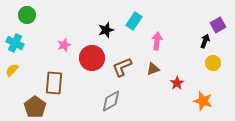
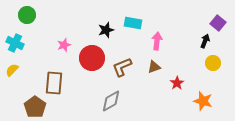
cyan rectangle: moved 1 px left, 2 px down; rotated 66 degrees clockwise
purple square: moved 2 px up; rotated 21 degrees counterclockwise
brown triangle: moved 1 px right, 2 px up
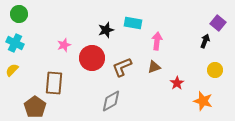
green circle: moved 8 px left, 1 px up
yellow circle: moved 2 px right, 7 px down
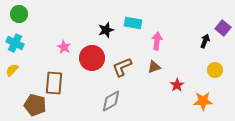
purple square: moved 5 px right, 5 px down
pink star: moved 2 px down; rotated 24 degrees counterclockwise
red star: moved 2 px down
orange star: rotated 18 degrees counterclockwise
brown pentagon: moved 2 px up; rotated 20 degrees counterclockwise
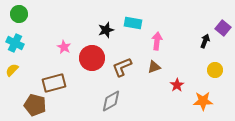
brown rectangle: rotated 70 degrees clockwise
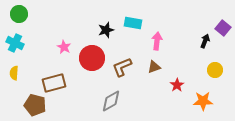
yellow semicircle: moved 2 px right, 3 px down; rotated 40 degrees counterclockwise
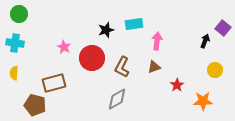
cyan rectangle: moved 1 px right, 1 px down; rotated 18 degrees counterclockwise
cyan cross: rotated 18 degrees counterclockwise
brown L-shape: rotated 40 degrees counterclockwise
gray diamond: moved 6 px right, 2 px up
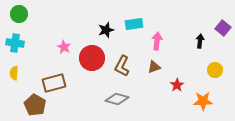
black arrow: moved 5 px left; rotated 16 degrees counterclockwise
brown L-shape: moved 1 px up
gray diamond: rotated 45 degrees clockwise
brown pentagon: rotated 15 degrees clockwise
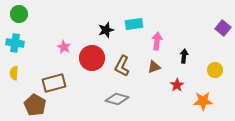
black arrow: moved 16 px left, 15 px down
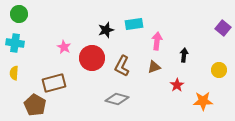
black arrow: moved 1 px up
yellow circle: moved 4 px right
